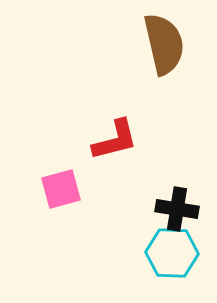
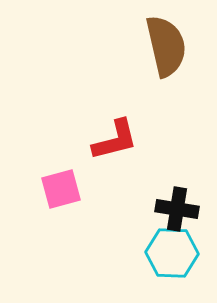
brown semicircle: moved 2 px right, 2 px down
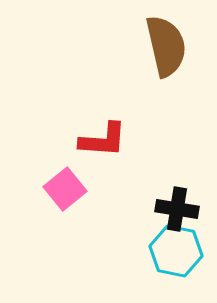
red L-shape: moved 12 px left; rotated 18 degrees clockwise
pink square: moved 4 px right; rotated 24 degrees counterclockwise
cyan hexagon: moved 4 px right, 2 px up; rotated 9 degrees clockwise
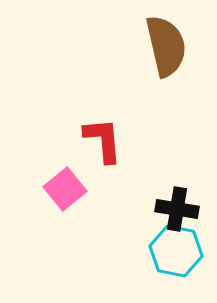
red L-shape: rotated 99 degrees counterclockwise
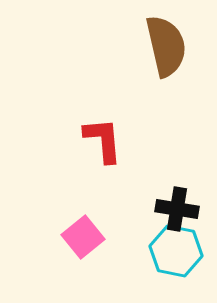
pink square: moved 18 px right, 48 px down
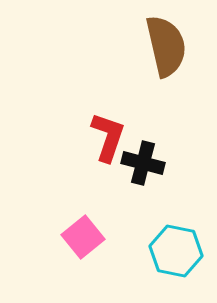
red L-shape: moved 5 px right, 3 px up; rotated 24 degrees clockwise
black cross: moved 34 px left, 46 px up; rotated 6 degrees clockwise
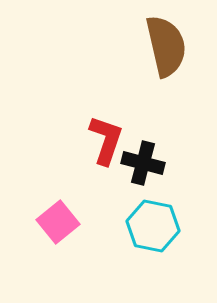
red L-shape: moved 2 px left, 3 px down
pink square: moved 25 px left, 15 px up
cyan hexagon: moved 23 px left, 25 px up
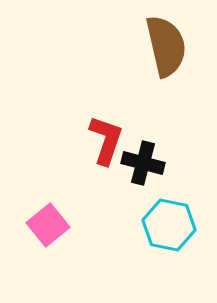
pink square: moved 10 px left, 3 px down
cyan hexagon: moved 16 px right, 1 px up
